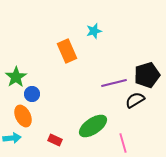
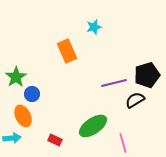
cyan star: moved 4 px up
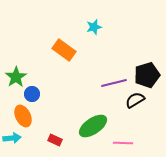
orange rectangle: moved 3 px left, 1 px up; rotated 30 degrees counterclockwise
pink line: rotated 72 degrees counterclockwise
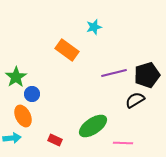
orange rectangle: moved 3 px right
purple line: moved 10 px up
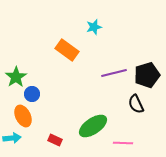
black semicircle: moved 1 px right, 4 px down; rotated 84 degrees counterclockwise
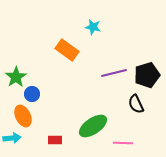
cyan star: moved 1 px left; rotated 28 degrees clockwise
red rectangle: rotated 24 degrees counterclockwise
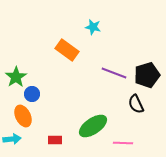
purple line: rotated 35 degrees clockwise
cyan arrow: moved 1 px down
